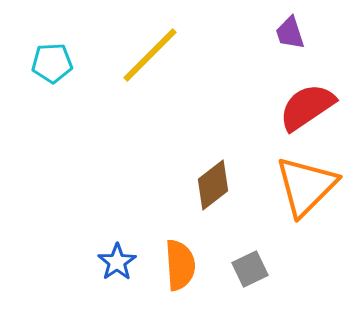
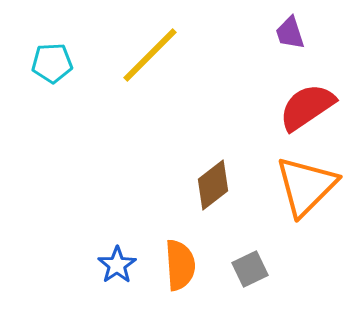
blue star: moved 3 px down
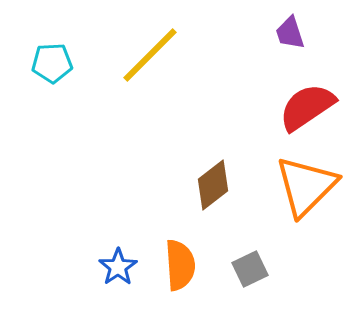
blue star: moved 1 px right, 2 px down
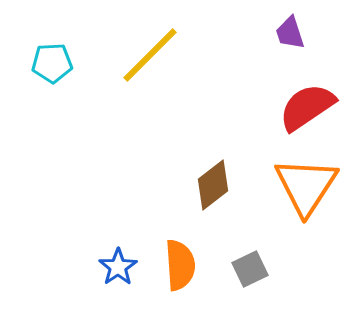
orange triangle: rotated 12 degrees counterclockwise
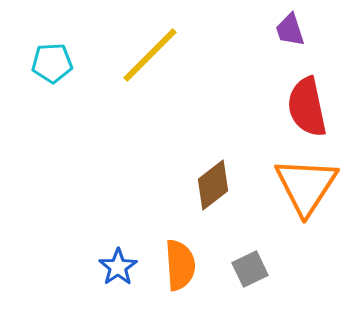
purple trapezoid: moved 3 px up
red semicircle: rotated 68 degrees counterclockwise
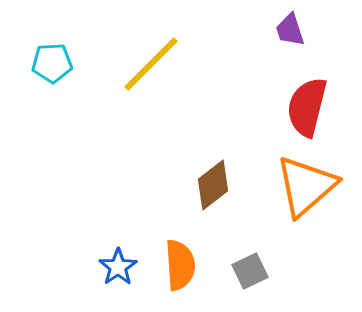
yellow line: moved 1 px right, 9 px down
red semicircle: rotated 26 degrees clockwise
orange triangle: rotated 16 degrees clockwise
gray square: moved 2 px down
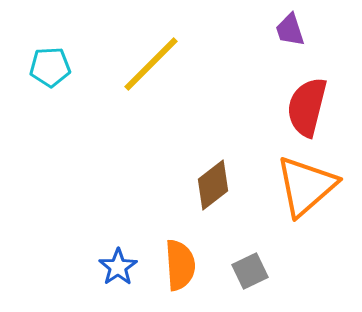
cyan pentagon: moved 2 px left, 4 px down
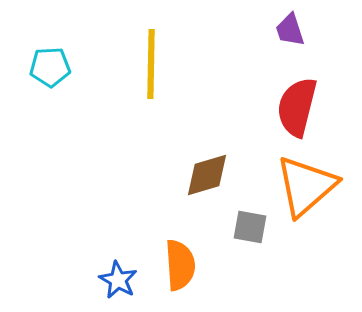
yellow line: rotated 44 degrees counterclockwise
red semicircle: moved 10 px left
brown diamond: moved 6 px left, 10 px up; rotated 21 degrees clockwise
blue star: moved 13 px down; rotated 9 degrees counterclockwise
gray square: moved 44 px up; rotated 36 degrees clockwise
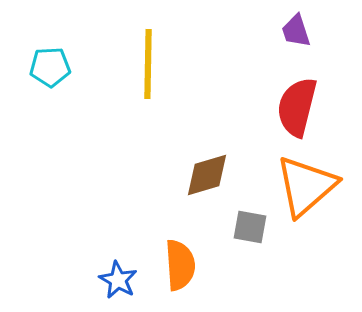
purple trapezoid: moved 6 px right, 1 px down
yellow line: moved 3 px left
